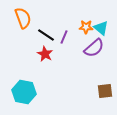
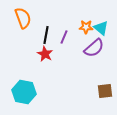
black line: rotated 66 degrees clockwise
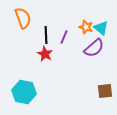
orange star: rotated 16 degrees clockwise
black line: rotated 12 degrees counterclockwise
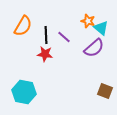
orange semicircle: moved 8 px down; rotated 50 degrees clockwise
orange star: moved 2 px right, 6 px up
purple line: rotated 72 degrees counterclockwise
red star: rotated 21 degrees counterclockwise
brown square: rotated 28 degrees clockwise
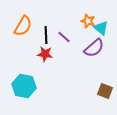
cyan hexagon: moved 6 px up
